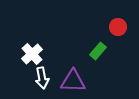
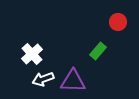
red circle: moved 5 px up
white arrow: moved 1 px right, 1 px down; rotated 80 degrees clockwise
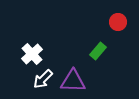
white arrow: rotated 25 degrees counterclockwise
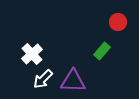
green rectangle: moved 4 px right
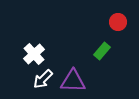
white cross: moved 2 px right
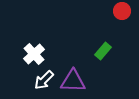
red circle: moved 4 px right, 11 px up
green rectangle: moved 1 px right
white arrow: moved 1 px right, 1 px down
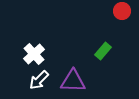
white arrow: moved 5 px left
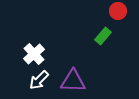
red circle: moved 4 px left
green rectangle: moved 15 px up
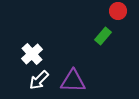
white cross: moved 2 px left
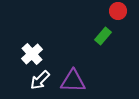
white arrow: moved 1 px right
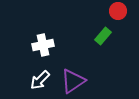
white cross: moved 11 px right, 9 px up; rotated 30 degrees clockwise
purple triangle: rotated 36 degrees counterclockwise
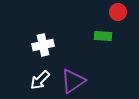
red circle: moved 1 px down
green rectangle: rotated 54 degrees clockwise
